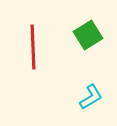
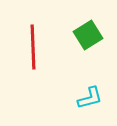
cyan L-shape: moved 1 px left, 1 px down; rotated 16 degrees clockwise
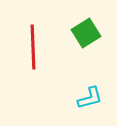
green square: moved 2 px left, 2 px up
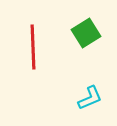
cyan L-shape: rotated 8 degrees counterclockwise
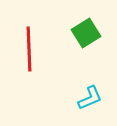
red line: moved 4 px left, 2 px down
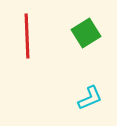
red line: moved 2 px left, 13 px up
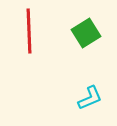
red line: moved 2 px right, 5 px up
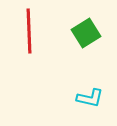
cyan L-shape: rotated 36 degrees clockwise
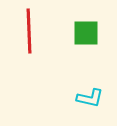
green square: rotated 32 degrees clockwise
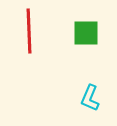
cyan L-shape: rotated 100 degrees clockwise
